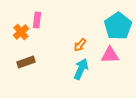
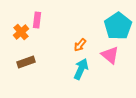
pink triangle: rotated 42 degrees clockwise
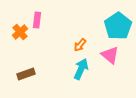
orange cross: moved 1 px left
brown rectangle: moved 12 px down
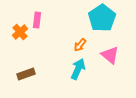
cyan pentagon: moved 16 px left, 8 px up
cyan arrow: moved 3 px left
